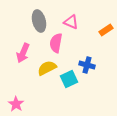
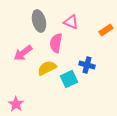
pink arrow: rotated 30 degrees clockwise
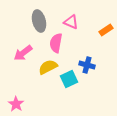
yellow semicircle: moved 1 px right, 1 px up
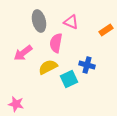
pink star: rotated 21 degrees counterclockwise
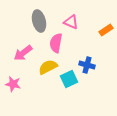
pink star: moved 3 px left, 20 px up
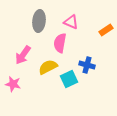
gray ellipse: rotated 20 degrees clockwise
pink semicircle: moved 4 px right
pink arrow: moved 2 px down; rotated 18 degrees counterclockwise
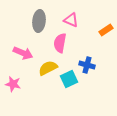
pink triangle: moved 2 px up
pink arrow: moved 2 px up; rotated 102 degrees counterclockwise
yellow semicircle: moved 1 px down
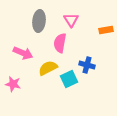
pink triangle: rotated 35 degrees clockwise
orange rectangle: rotated 24 degrees clockwise
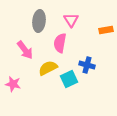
pink arrow: moved 2 px right, 3 px up; rotated 30 degrees clockwise
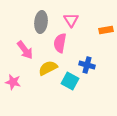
gray ellipse: moved 2 px right, 1 px down
cyan square: moved 1 px right, 2 px down; rotated 36 degrees counterclockwise
pink star: moved 2 px up
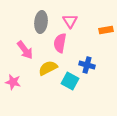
pink triangle: moved 1 px left, 1 px down
